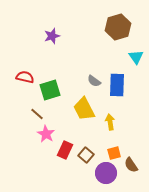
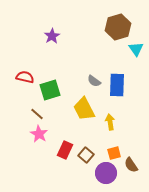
purple star: rotated 14 degrees counterclockwise
cyan triangle: moved 8 px up
pink star: moved 7 px left
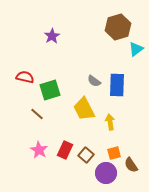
cyan triangle: rotated 28 degrees clockwise
pink star: moved 16 px down
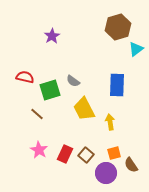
gray semicircle: moved 21 px left
red rectangle: moved 4 px down
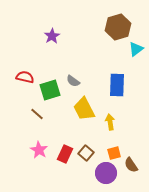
brown square: moved 2 px up
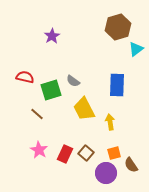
green square: moved 1 px right
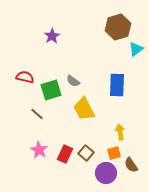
yellow arrow: moved 10 px right, 10 px down
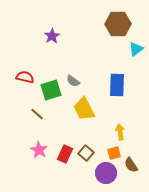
brown hexagon: moved 3 px up; rotated 15 degrees clockwise
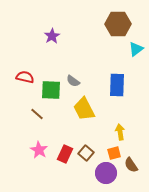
green square: rotated 20 degrees clockwise
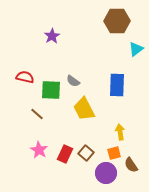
brown hexagon: moved 1 px left, 3 px up
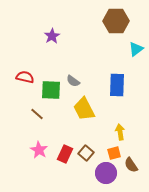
brown hexagon: moved 1 px left
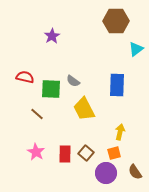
green square: moved 1 px up
yellow arrow: rotated 21 degrees clockwise
pink star: moved 3 px left, 2 px down
red rectangle: rotated 24 degrees counterclockwise
brown semicircle: moved 4 px right, 7 px down
